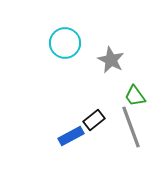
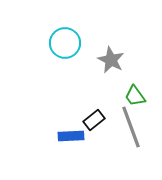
blue rectangle: rotated 25 degrees clockwise
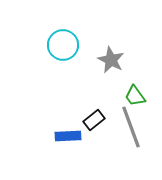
cyan circle: moved 2 px left, 2 px down
blue rectangle: moved 3 px left
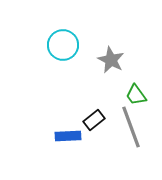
green trapezoid: moved 1 px right, 1 px up
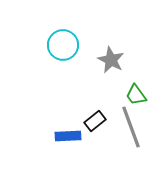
black rectangle: moved 1 px right, 1 px down
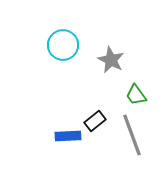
gray line: moved 1 px right, 8 px down
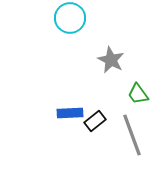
cyan circle: moved 7 px right, 27 px up
green trapezoid: moved 2 px right, 1 px up
blue rectangle: moved 2 px right, 23 px up
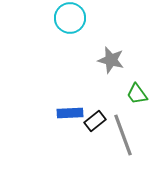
gray star: rotated 12 degrees counterclockwise
green trapezoid: moved 1 px left
gray line: moved 9 px left
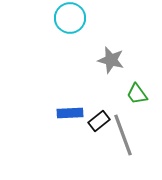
black rectangle: moved 4 px right
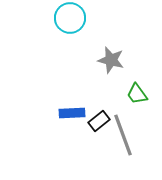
blue rectangle: moved 2 px right
